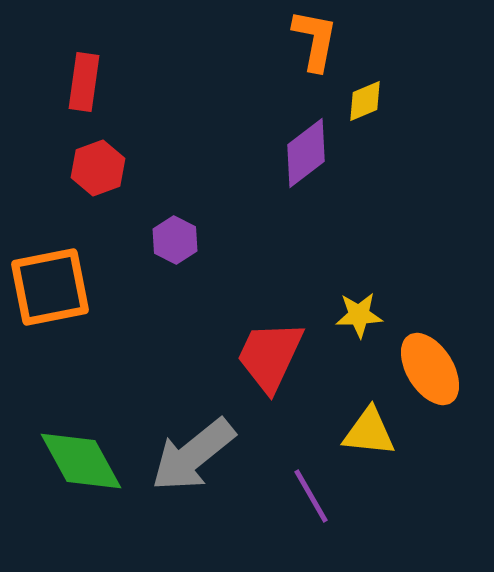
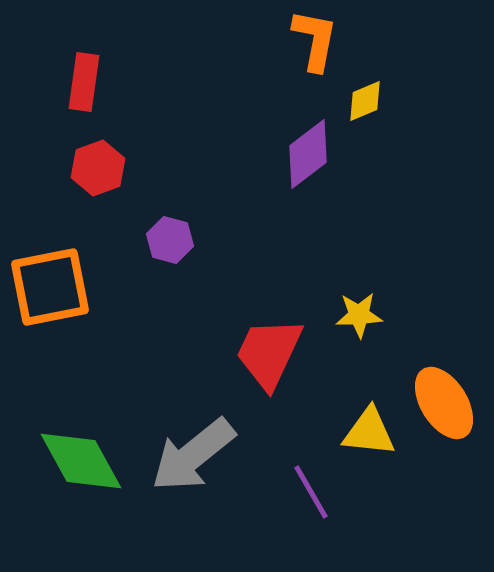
purple diamond: moved 2 px right, 1 px down
purple hexagon: moved 5 px left; rotated 12 degrees counterclockwise
red trapezoid: moved 1 px left, 3 px up
orange ellipse: moved 14 px right, 34 px down
purple line: moved 4 px up
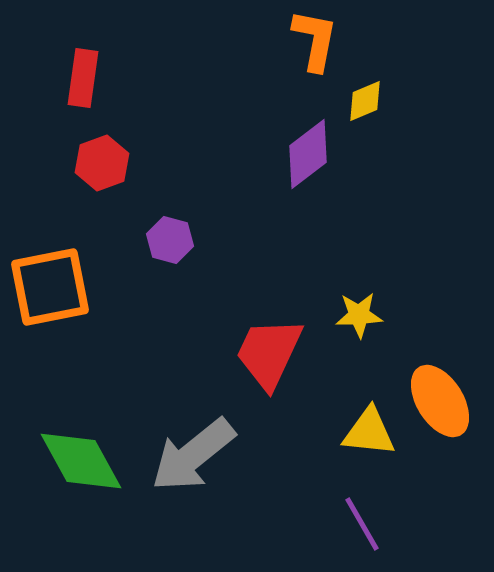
red rectangle: moved 1 px left, 4 px up
red hexagon: moved 4 px right, 5 px up
orange ellipse: moved 4 px left, 2 px up
purple line: moved 51 px right, 32 px down
